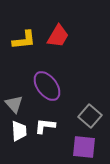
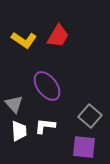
yellow L-shape: rotated 40 degrees clockwise
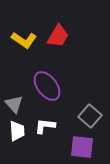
white trapezoid: moved 2 px left
purple square: moved 2 px left
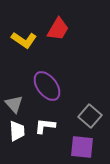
red trapezoid: moved 7 px up
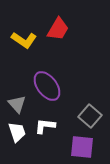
gray triangle: moved 3 px right
white trapezoid: moved 1 px down; rotated 15 degrees counterclockwise
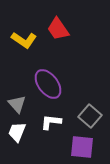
red trapezoid: rotated 115 degrees clockwise
purple ellipse: moved 1 px right, 2 px up
white L-shape: moved 6 px right, 4 px up
white trapezoid: rotated 140 degrees counterclockwise
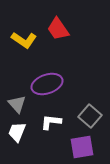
purple ellipse: moved 1 px left; rotated 72 degrees counterclockwise
purple square: rotated 15 degrees counterclockwise
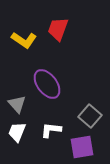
red trapezoid: rotated 55 degrees clockwise
purple ellipse: rotated 72 degrees clockwise
white L-shape: moved 8 px down
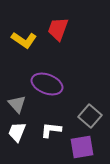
purple ellipse: rotated 32 degrees counterclockwise
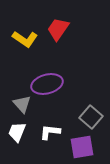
red trapezoid: rotated 15 degrees clockwise
yellow L-shape: moved 1 px right, 1 px up
purple ellipse: rotated 36 degrees counterclockwise
gray triangle: moved 5 px right
gray square: moved 1 px right, 1 px down
white L-shape: moved 1 px left, 2 px down
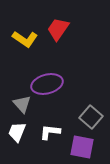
purple square: rotated 20 degrees clockwise
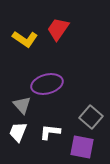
gray triangle: moved 1 px down
white trapezoid: moved 1 px right
